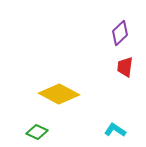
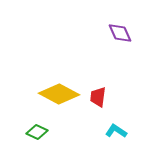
purple diamond: rotated 70 degrees counterclockwise
red trapezoid: moved 27 px left, 30 px down
cyan L-shape: moved 1 px right, 1 px down
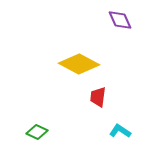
purple diamond: moved 13 px up
yellow diamond: moved 20 px right, 30 px up
cyan L-shape: moved 4 px right
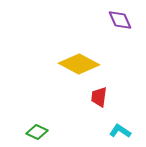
red trapezoid: moved 1 px right
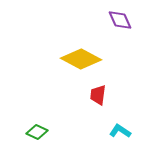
yellow diamond: moved 2 px right, 5 px up
red trapezoid: moved 1 px left, 2 px up
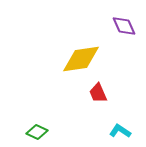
purple diamond: moved 4 px right, 6 px down
yellow diamond: rotated 36 degrees counterclockwise
red trapezoid: moved 2 px up; rotated 30 degrees counterclockwise
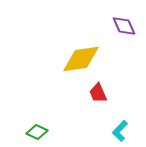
cyan L-shape: rotated 80 degrees counterclockwise
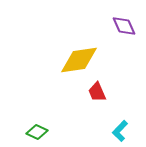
yellow diamond: moved 2 px left, 1 px down
red trapezoid: moved 1 px left, 1 px up
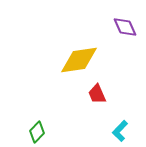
purple diamond: moved 1 px right, 1 px down
red trapezoid: moved 2 px down
green diamond: rotated 70 degrees counterclockwise
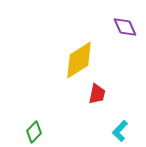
yellow diamond: rotated 24 degrees counterclockwise
red trapezoid: rotated 145 degrees counterclockwise
green diamond: moved 3 px left
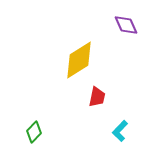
purple diamond: moved 1 px right, 2 px up
red trapezoid: moved 3 px down
